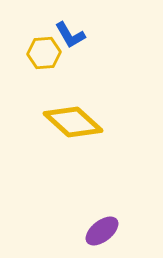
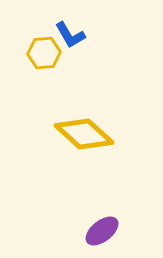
yellow diamond: moved 11 px right, 12 px down
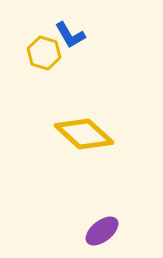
yellow hexagon: rotated 20 degrees clockwise
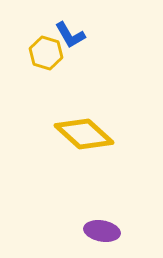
yellow hexagon: moved 2 px right
purple ellipse: rotated 48 degrees clockwise
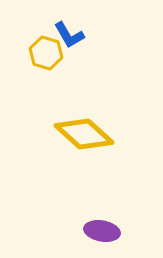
blue L-shape: moved 1 px left
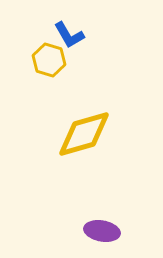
yellow hexagon: moved 3 px right, 7 px down
yellow diamond: rotated 58 degrees counterclockwise
